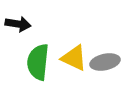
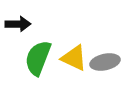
black arrow: rotated 10 degrees counterclockwise
green semicircle: moved 4 px up; rotated 15 degrees clockwise
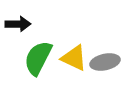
green semicircle: rotated 6 degrees clockwise
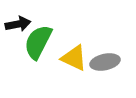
black arrow: rotated 10 degrees counterclockwise
green semicircle: moved 16 px up
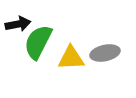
yellow triangle: moved 3 px left; rotated 28 degrees counterclockwise
gray ellipse: moved 9 px up
